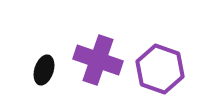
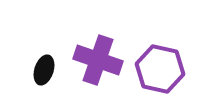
purple hexagon: rotated 6 degrees counterclockwise
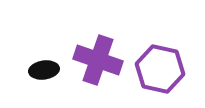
black ellipse: rotated 64 degrees clockwise
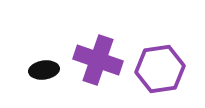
purple hexagon: rotated 21 degrees counterclockwise
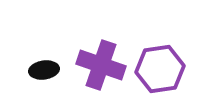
purple cross: moved 3 px right, 5 px down
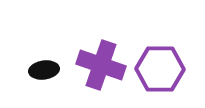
purple hexagon: rotated 9 degrees clockwise
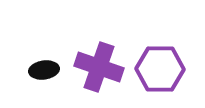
purple cross: moved 2 px left, 2 px down
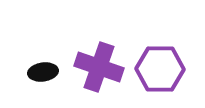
black ellipse: moved 1 px left, 2 px down
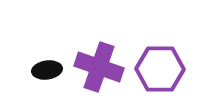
black ellipse: moved 4 px right, 2 px up
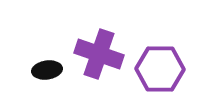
purple cross: moved 13 px up
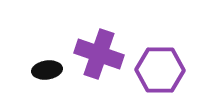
purple hexagon: moved 1 px down
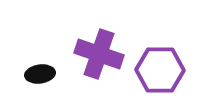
black ellipse: moved 7 px left, 4 px down
